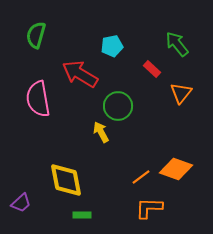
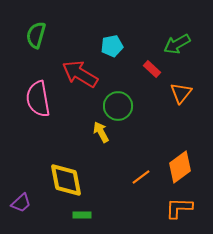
green arrow: rotated 80 degrees counterclockwise
orange diamond: moved 4 px right, 2 px up; rotated 56 degrees counterclockwise
orange L-shape: moved 30 px right
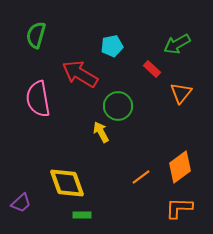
yellow diamond: moved 1 px right, 3 px down; rotated 9 degrees counterclockwise
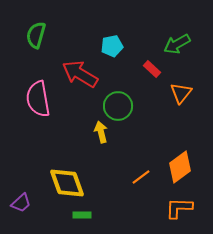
yellow arrow: rotated 15 degrees clockwise
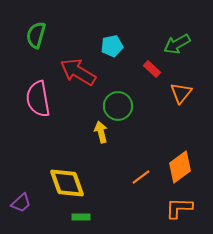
red arrow: moved 2 px left, 2 px up
green rectangle: moved 1 px left, 2 px down
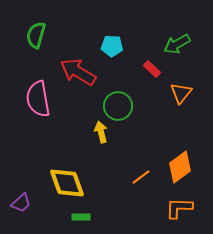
cyan pentagon: rotated 15 degrees clockwise
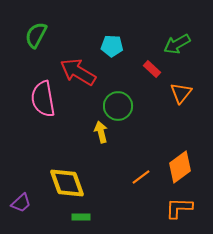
green semicircle: rotated 12 degrees clockwise
pink semicircle: moved 5 px right
